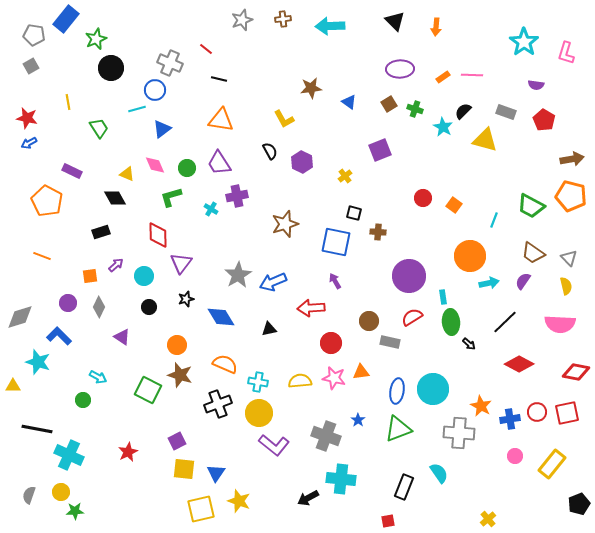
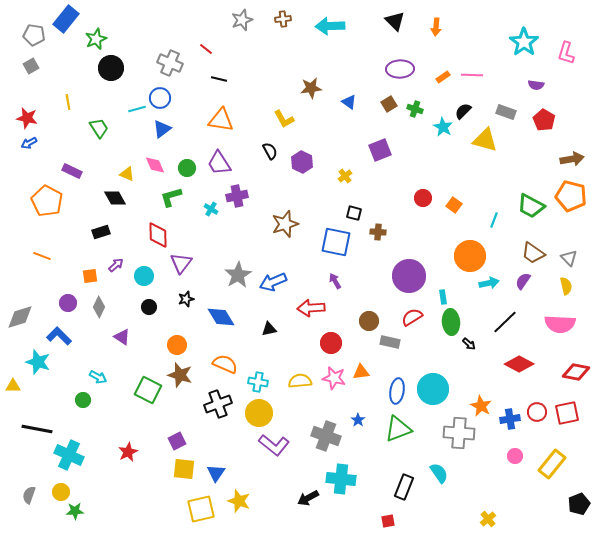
blue circle at (155, 90): moved 5 px right, 8 px down
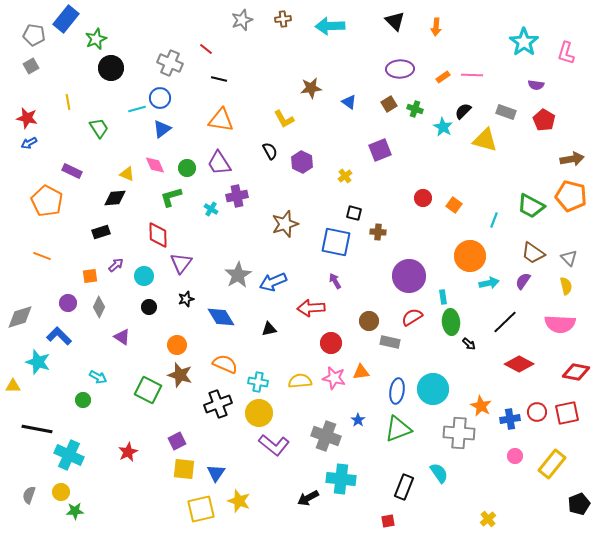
black diamond at (115, 198): rotated 65 degrees counterclockwise
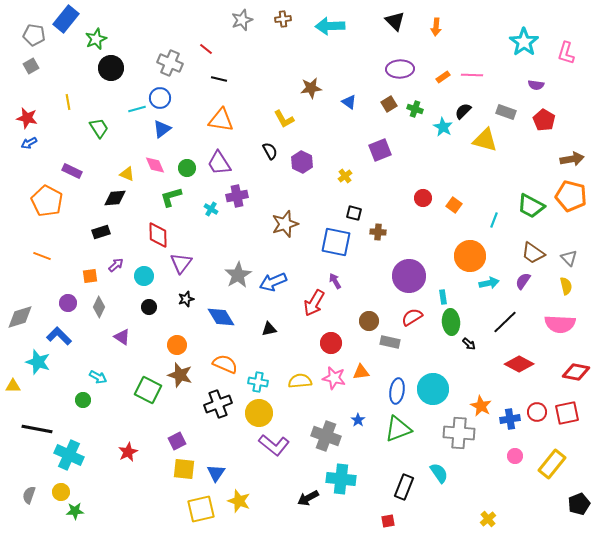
red arrow at (311, 308): moved 3 px right, 5 px up; rotated 56 degrees counterclockwise
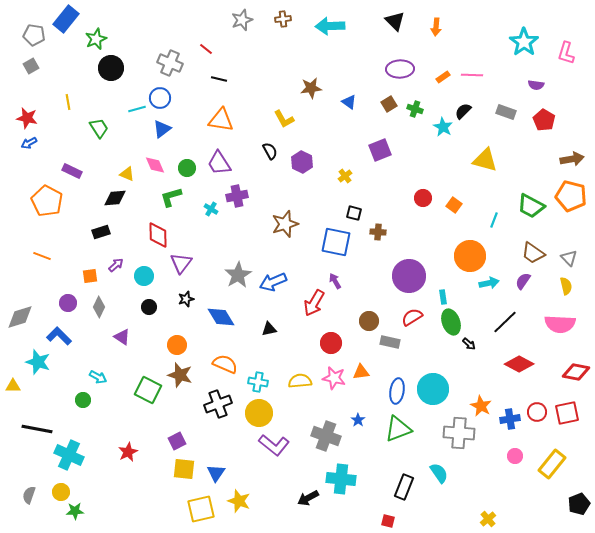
yellow triangle at (485, 140): moved 20 px down
green ellipse at (451, 322): rotated 15 degrees counterclockwise
red square at (388, 521): rotated 24 degrees clockwise
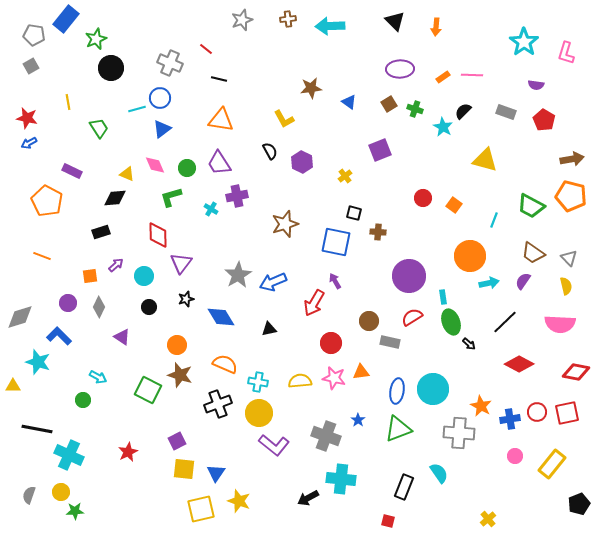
brown cross at (283, 19): moved 5 px right
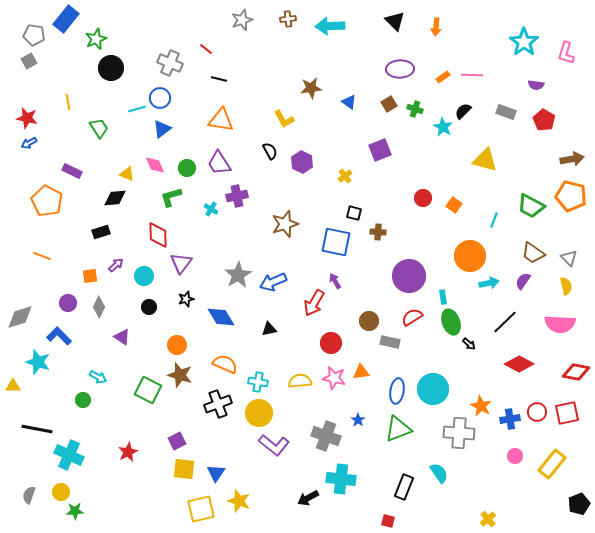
gray square at (31, 66): moved 2 px left, 5 px up
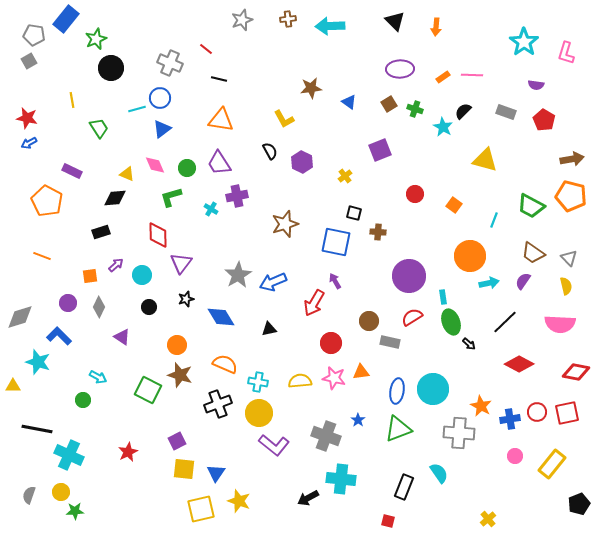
yellow line at (68, 102): moved 4 px right, 2 px up
red circle at (423, 198): moved 8 px left, 4 px up
cyan circle at (144, 276): moved 2 px left, 1 px up
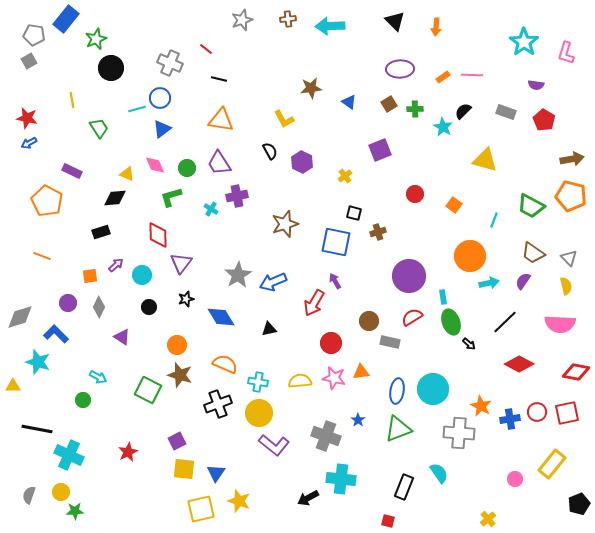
green cross at (415, 109): rotated 21 degrees counterclockwise
brown cross at (378, 232): rotated 21 degrees counterclockwise
blue L-shape at (59, 336): moved 3 px left, 2 px up
pink circle at (515, 456): moved 23 px down
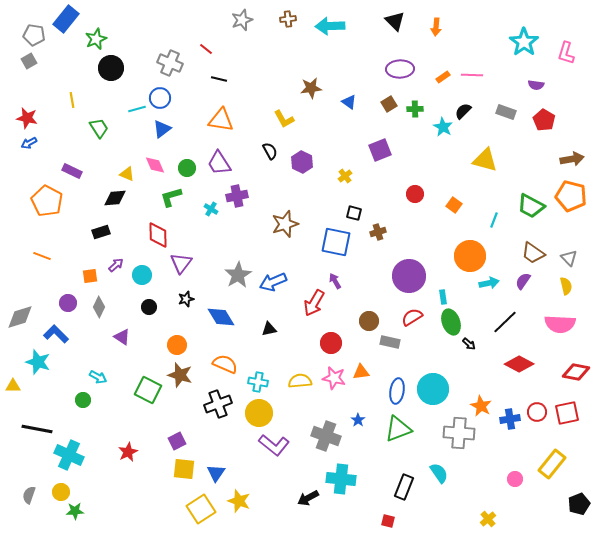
yellow square at (201, 509): rotated 20 degrees counterclockwise
